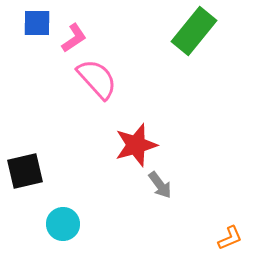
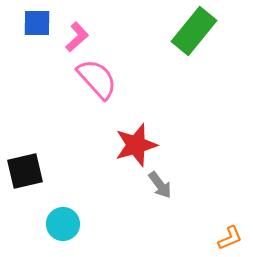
pink L-shape: moved 3 px right, 1 px up; rotated 8 degrees counterclockwise
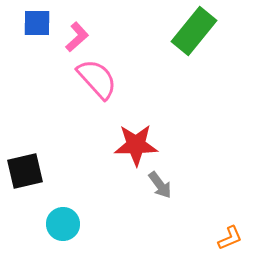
red star: rotated 15 degrees clockwise
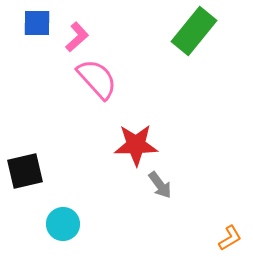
orange L-shape: rotated 8 degrees counterclockwise
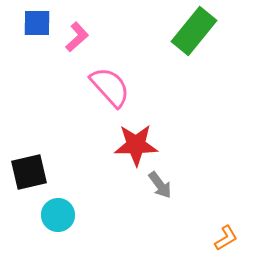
pink semicircle: moved 13 px right, 8 px down
black square: moved 4 px right, 1 px down
cyan circle: moved 5 px left, 9 px up
orange L-shape: moved 4 px left
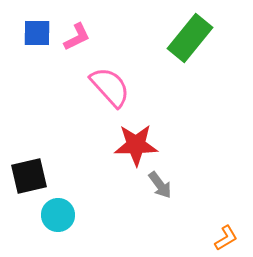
blue square: moved 10 px down
green rectangle: moved 4 px left, 7 px down
pink L-shape: rotated 16 degrees clockwise
black square: moved 4 px down
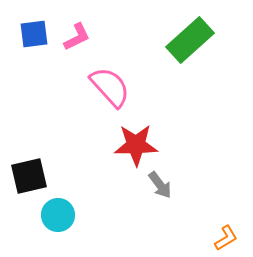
blue square: moved 3 px left, 1 px down; rotated 8 degrees counterclockwise
green rectangle: moved 2 px down; rotated 9 degrees clockwise
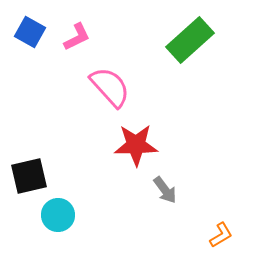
blue square: moved 4 px left, 2 px up; rotated 36 degrees clockwise
gray arrow: moved 5 px right, 5 px down
orange L-shape: moved 5 px left, 3 px up
